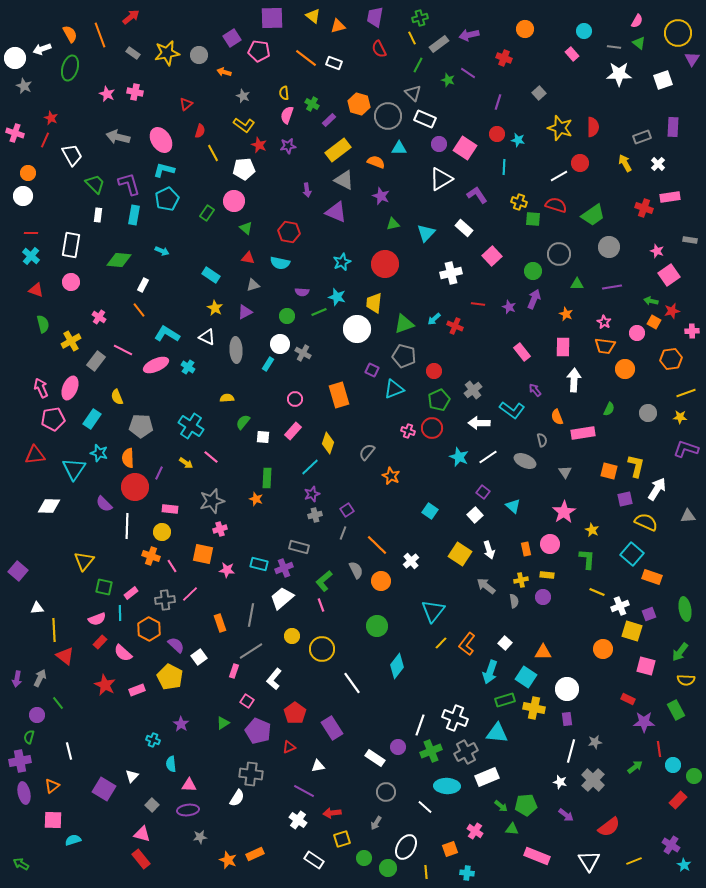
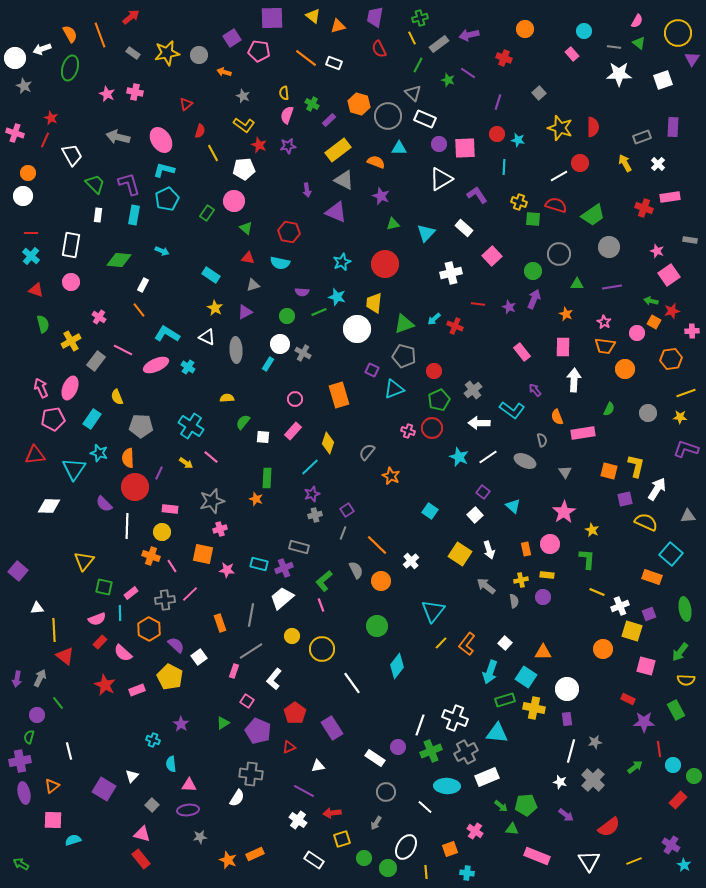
pink square at (465, 148): rotated 35 degrees counterclockwise
cyan square at (632, 554): moved 39 px right
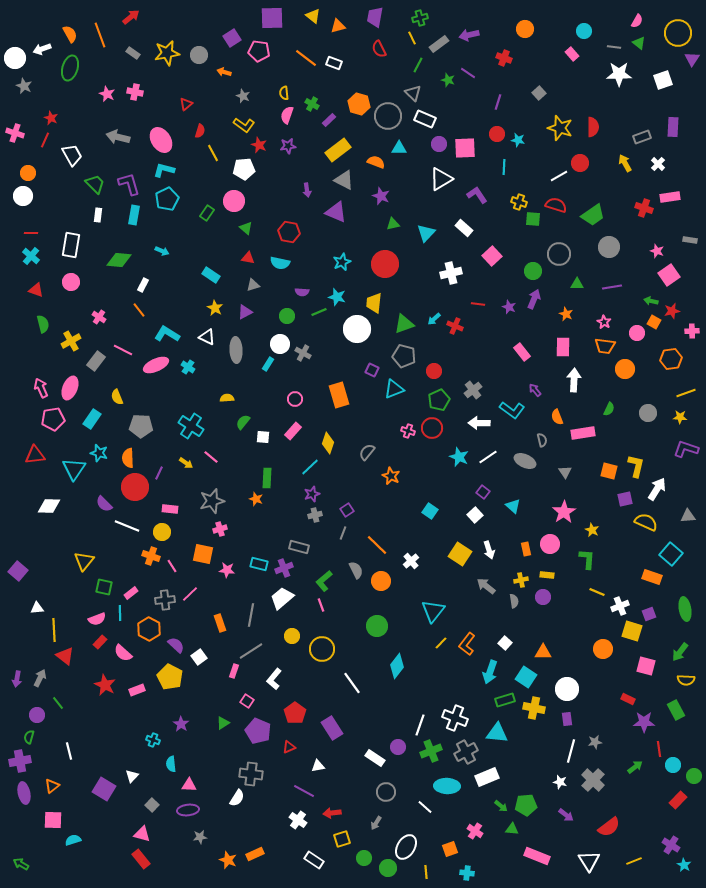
white line at (127, 526): rotated 70 degrees counterclockwise
